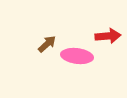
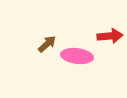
red arrow: moved 2 px right
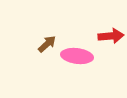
red arrow: moved 1 px right
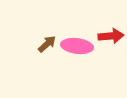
pink ellipse: moved 10 px up
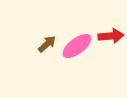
pink ellipse: rotated 44 degrees counterclockwise
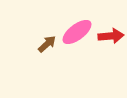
pink ellipse: moved 14 px up
